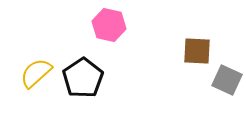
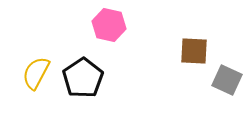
brown square: moved 3 px left
yellow semicircle: rotated 20 degrees counterclockwise
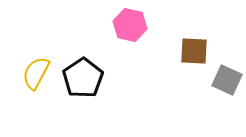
pink hexagon: moved 21 px right
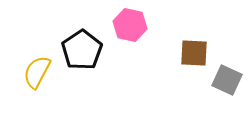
brown square: moved 2 px down
yellow semicircle: moved 1 px right, 1 px up
black pentagon: moved 1 px left, 28 px up
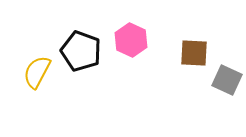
pink hexagon: moved 1 px right, 15 px down; rotated 12 degrees clockwise
black pentagon: moved 1 px left, 1 px down; rotated 18 degrees counterclockwise
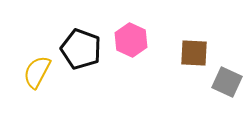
black pentagon: moved 2 px up
gray square: moved 2 px down
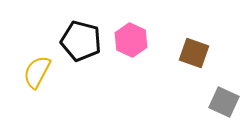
black pentagon: moved 8 px up; rotated 6 degrees counterclockwise
brown square: rotated 16 degrees clockwise
gray square: moved 3 px left, 20 px down
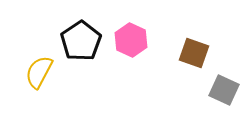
black pentagon: rotated 24 degrees clockwise
yellow semicircle: moved 2 px right
gray square: moved 12 px up
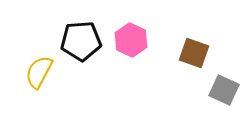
black pentagon: rotated 30 degrees clockwise
